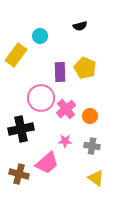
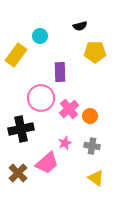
yellow pentagon: moved 10 px right, 16 px up; rotated 25 degrees counterclockwise
pink cross: moved 3 px right
pink star: moved 2 px down; rotated 24 degrees counterclockwise
brown cross: moved 1 px left, 1 px up; rotated 30 degrees clockwise
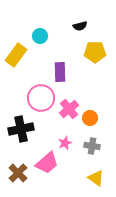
orange circle: moved 2 px down
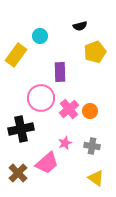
yellow pentagon: rotated 20 degrees counterclockwise
orange circle: moved 7 px up
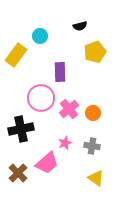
orange circle: moved 3 px right, 2 px down
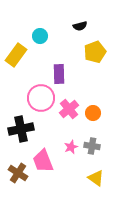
purple rectangle: moved 1 px left, 2 px down
pink star: moved 6 px right, 4 px down
pink trapezoid: moved 4 px left, 2 px up; rotated 110 degrees clockwise
brown cross: rotated 12 degrees counterclockwise
